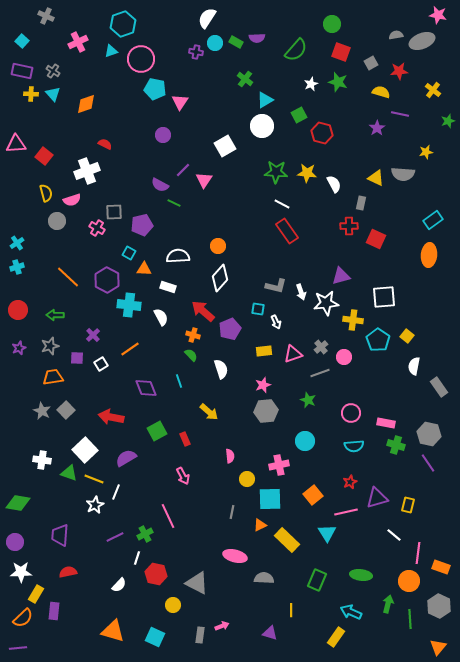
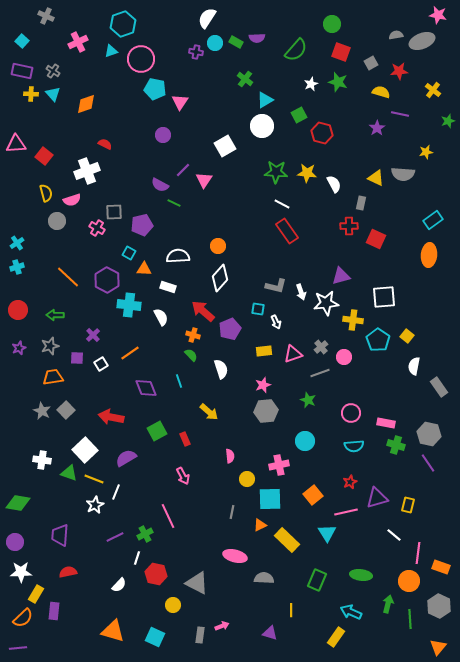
orange line at (130, 349): moved 4 px down
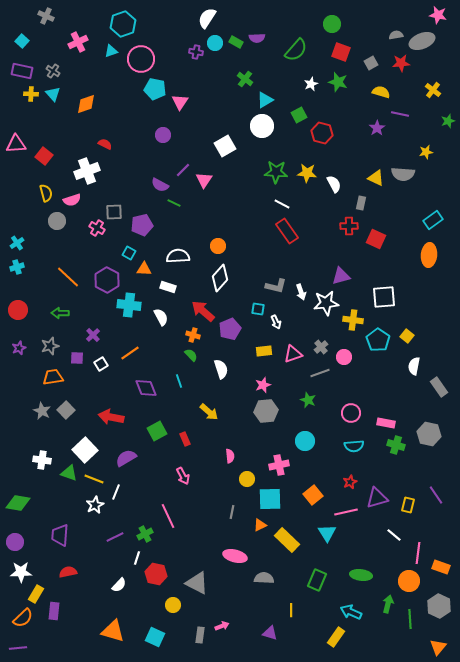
red star at (399, 71): moved 2 px right, 8 px up
green arrow at (55, 315): moved 5 px right, 2 px up
purple line at (428, 463): moved 8 px right, 32 px down
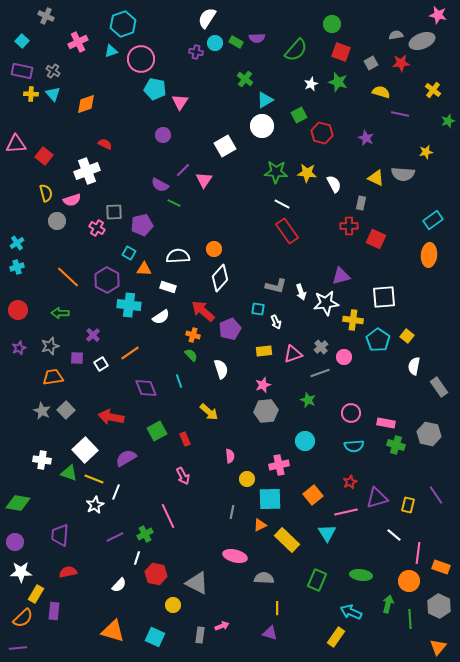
purple star at (377, 128): moved 11 px left, 10 px down; rotated 14 degrees counterclockwise
orange circle at (218, 246): moved 4 px left, 3 px down
white semicircle at (161, 317): rotated 84 degrees clockwise
yellow line at (291, 610): moved 14 px left, 2 px up
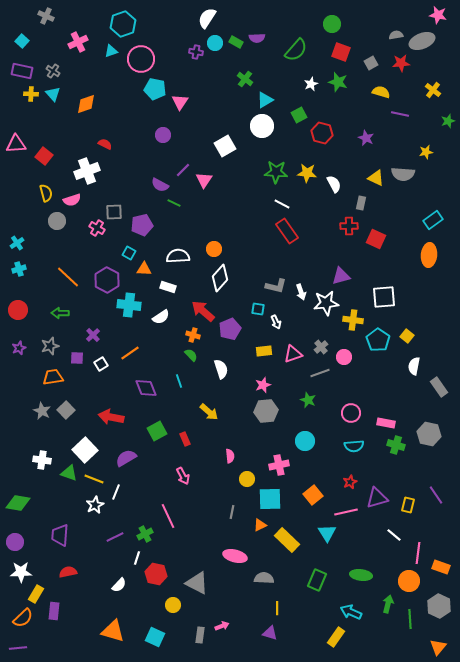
cyan cross at (17, 267): moved 2 px right, 2 px down
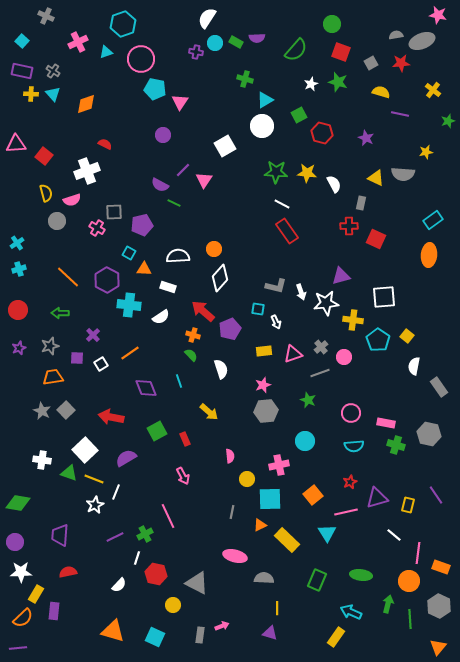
cyan triangle at (111, 51): moved 5 px left, 1 px down
green cross at (245, 79): rotated 21 degrees counterclockwise
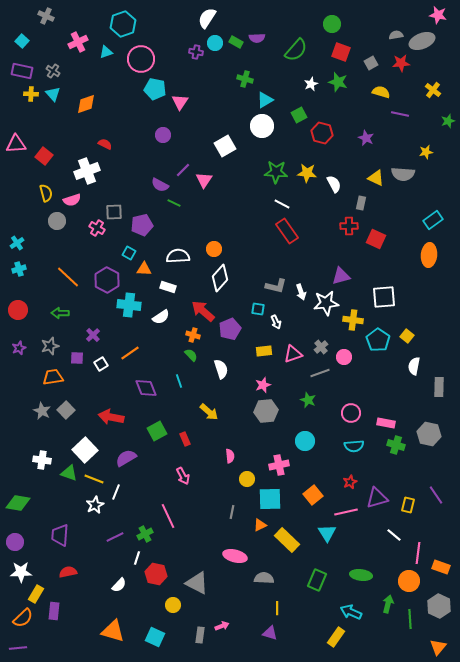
gray rectangle at (439, 387): rotated 36 degrees clockwise
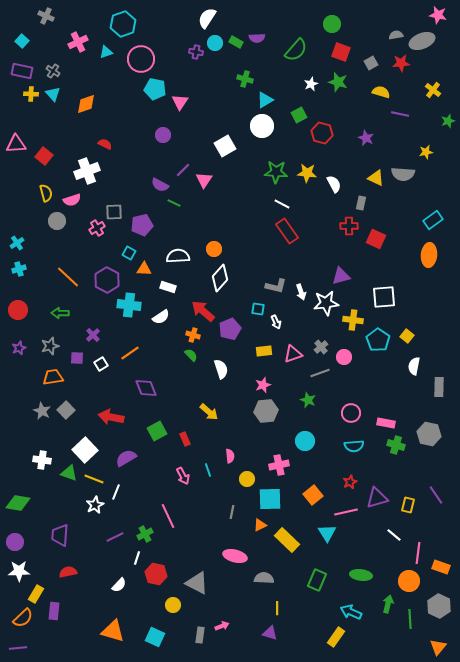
pink cross at (97, 228): rotated 28 degrees clockwise
cyan line at (179, 381): moved 29 px right, 89 px down
white star at (21, 572): moved 2 px left, 1 px up
